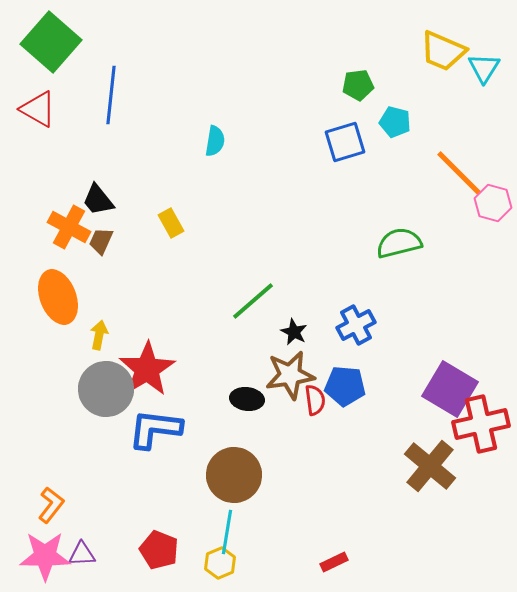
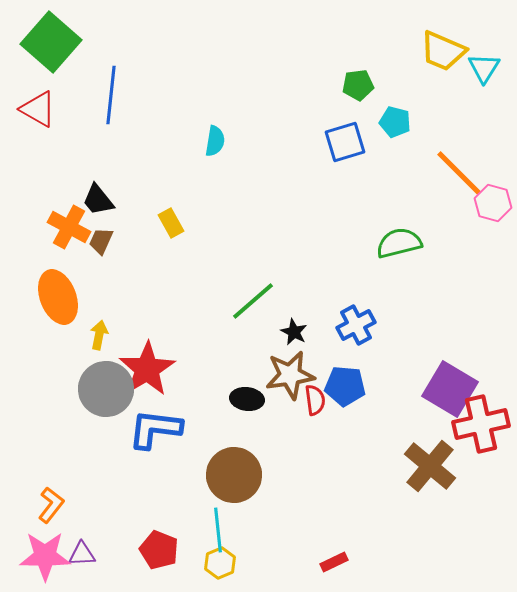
cyan line: moved 9 px left, 2 px up; rotated 15 degrees counterclockwise
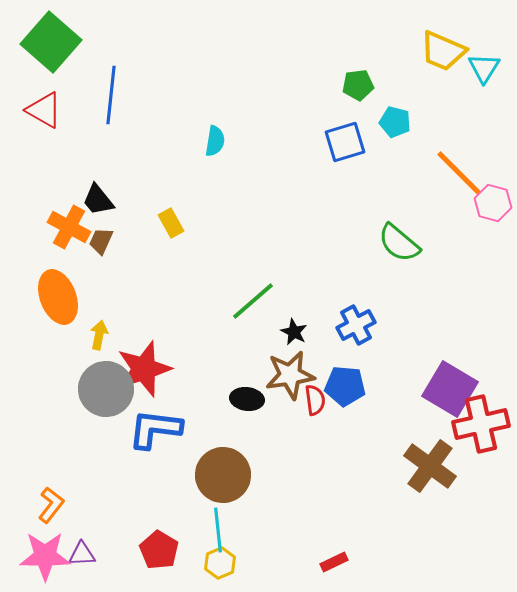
red triangle: moved 6 px right, 1 px down
green semicircle: rotated 126 degrees counterclockwise
red star: moved 3 px left; rotated 14 degrees clockwise
brown cross: rotated 4 degrees counterclockwise
brown circle: moved 11 px left
red pentagon: rotated 9 degrees clockwise
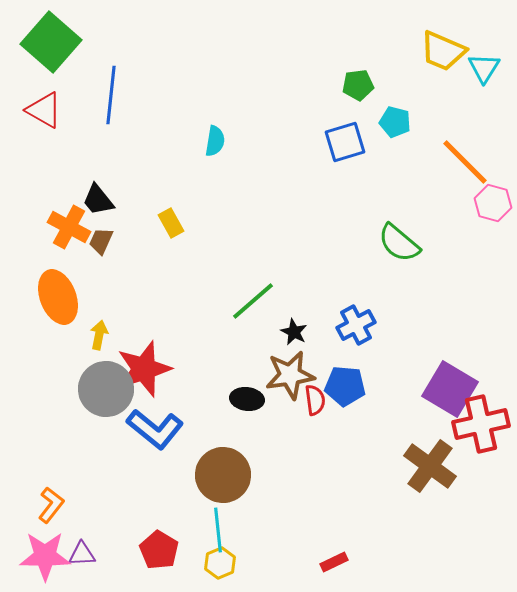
orange line: moved 6 px right, 11 px up
blue L-shape: rotated 148 degrees counterclockwise
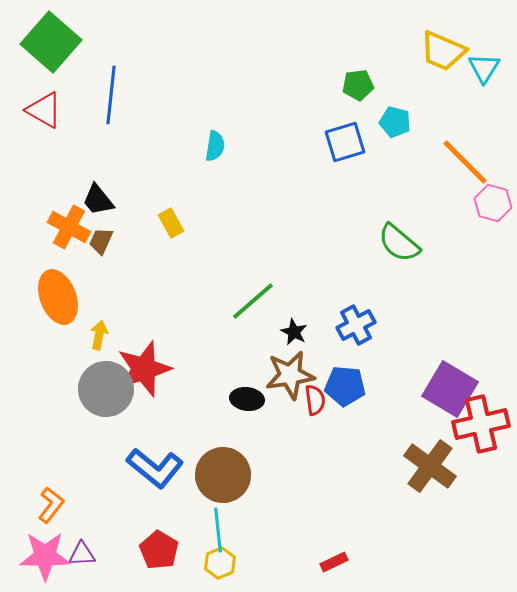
cyan semicircle: moved 5 px down
blue L-shape: moved 39 px down
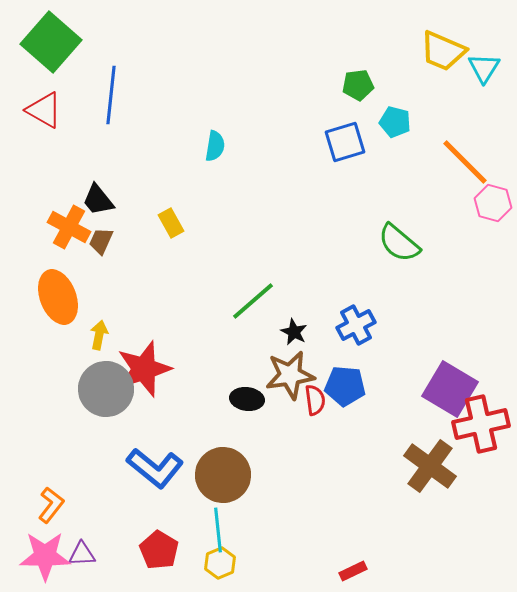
red rectangle: moved 19 px right, 9 px down
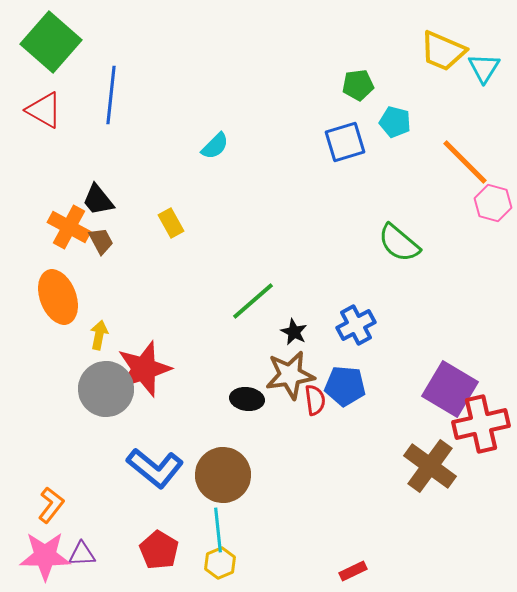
cyan semicircle: rotated 36 degrees clockwise
brown trapezoid: rotated 128 degrees clockwise
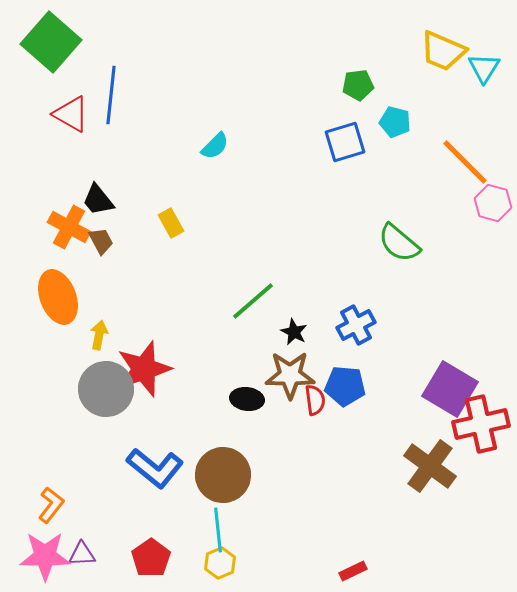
red triangle: moved 27 px right, 4 px down
brown star: rotated 9 degrees clockwise
red pentagon: moved 8 px left, 8 px down; rotated 6 degrees clockwise
